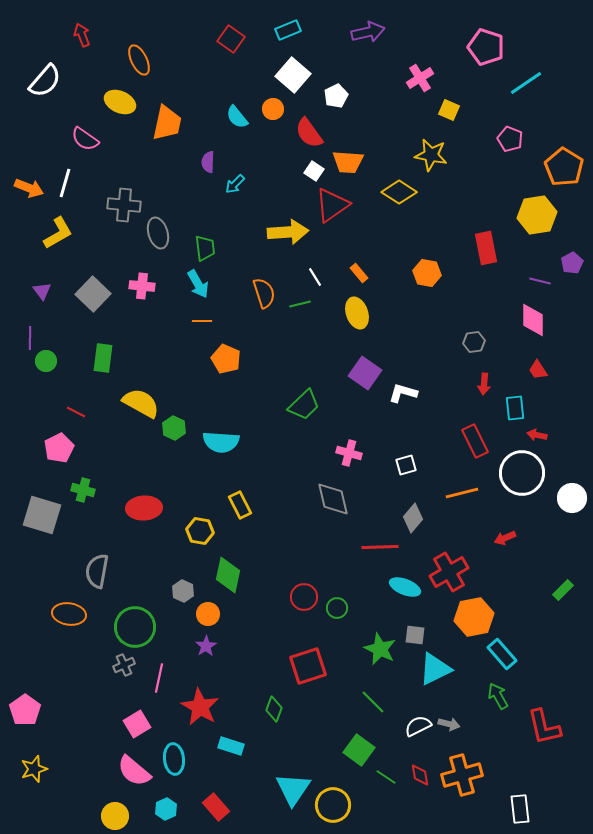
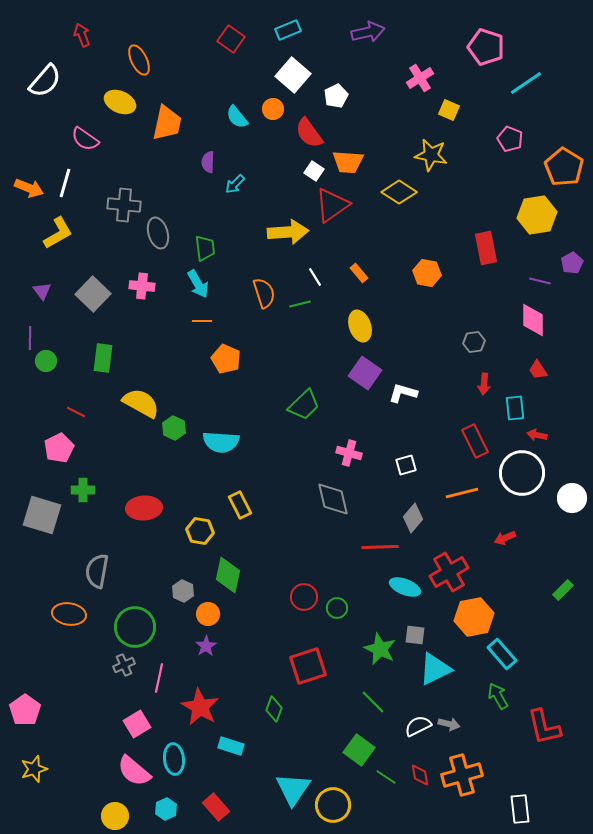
yellow ellipse at (357, 313): moved 3 px right, 13 px down
green cross at (83, 490): rotated 15 degrees counterclockwise
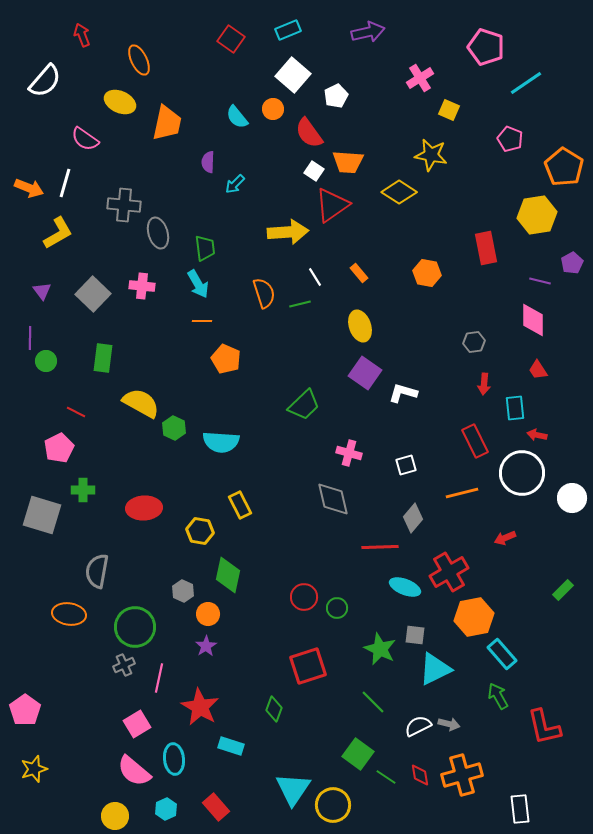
green square at (359, 750): moved 1 px left, 4 px down
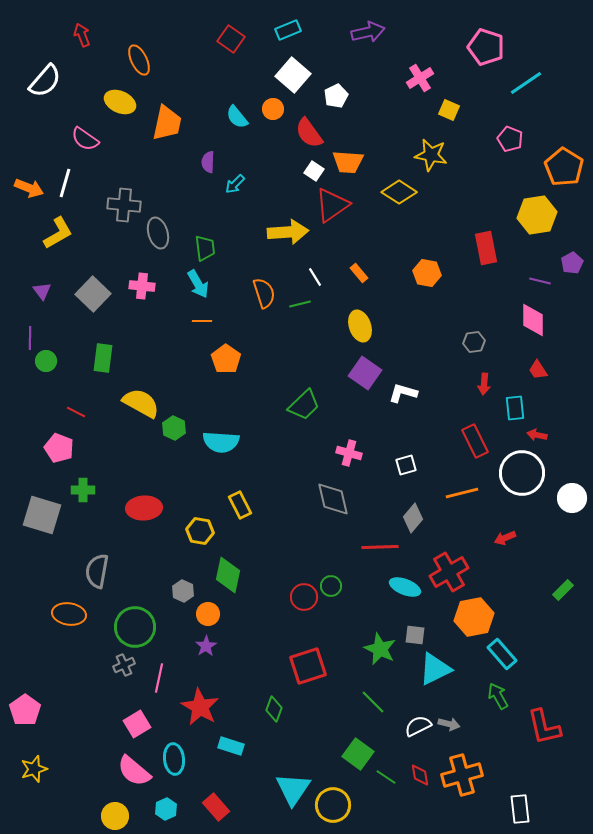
orange pentagon at (226, 359): rotated 12 degrees clockwise
pink pentagon at (59, 448): rotated 24 degrees counterclockwise
green circle at (337, 608): moved 6 px left, 22 px up
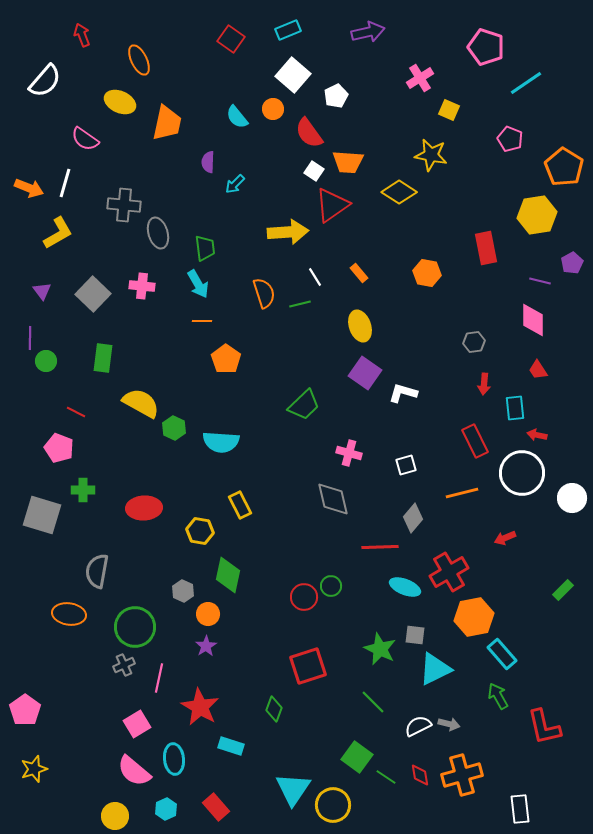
green square at (358, 754): moved 1 px left, 3 px down
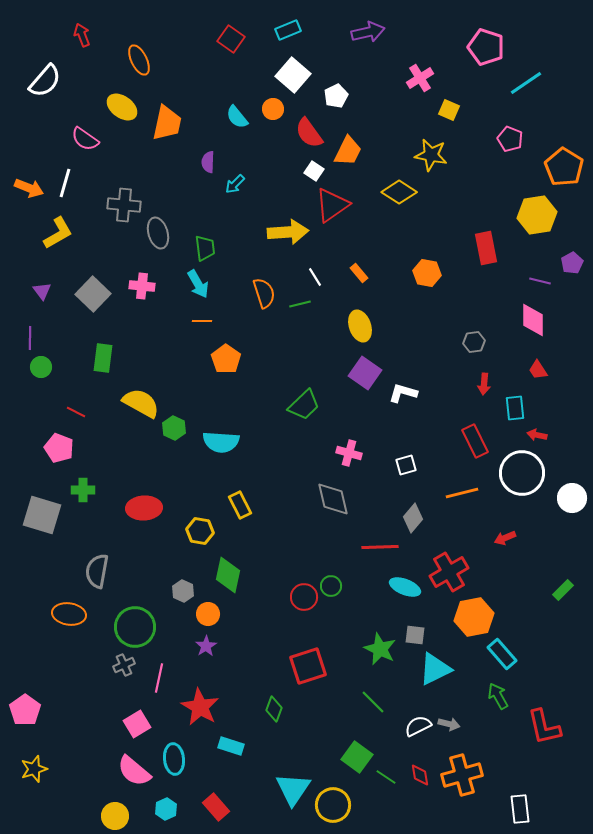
yellow ellipse at (120, 102): moved 2 px right, 5 px down; rotated 12 degrees clockwise
orange trapezoid at (348, 162): moved 11 px up; rotated 68 degrees counterclockwise
green circle at (46, 361): moved 5 px left, 6 px down
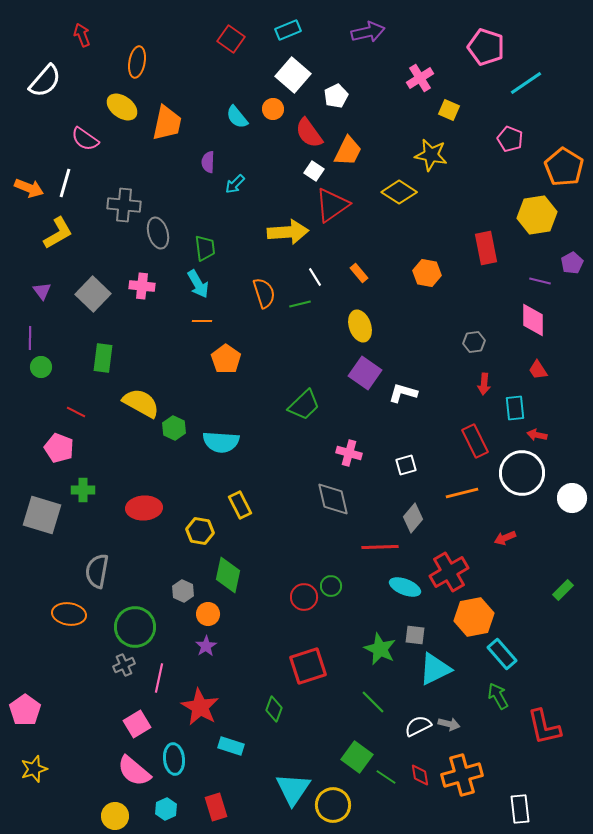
orange ellipse at (139, 60): moved 2 px left, 2 px down; rotated 36 degrees clockwise
red rectangle at (216, 807): rotated 24 degrees clockwise
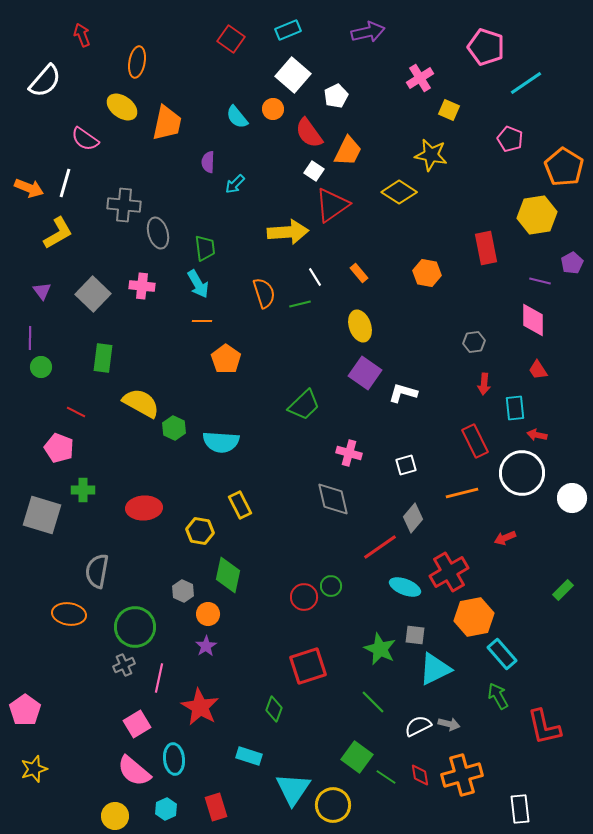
red line at (380, 547): rotated 33 degrees counterclockwise
cyan rectangle at (231, 746): moved 18 px right, 10 px down
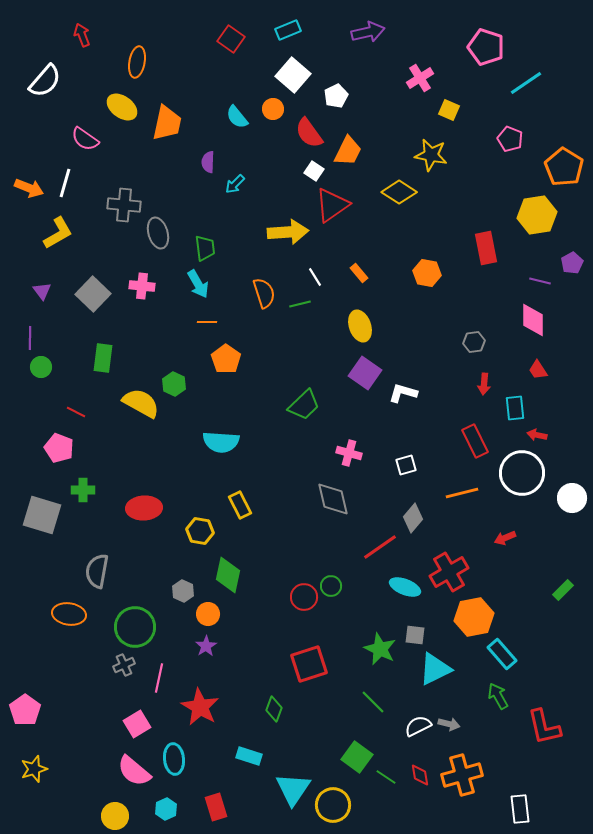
orange line at (202, 321): moved 5 px right, 1 px down
green hexagon at (174, 428): moved 44 px up
red square at (308, 666): moved 1 px right, 2 px up
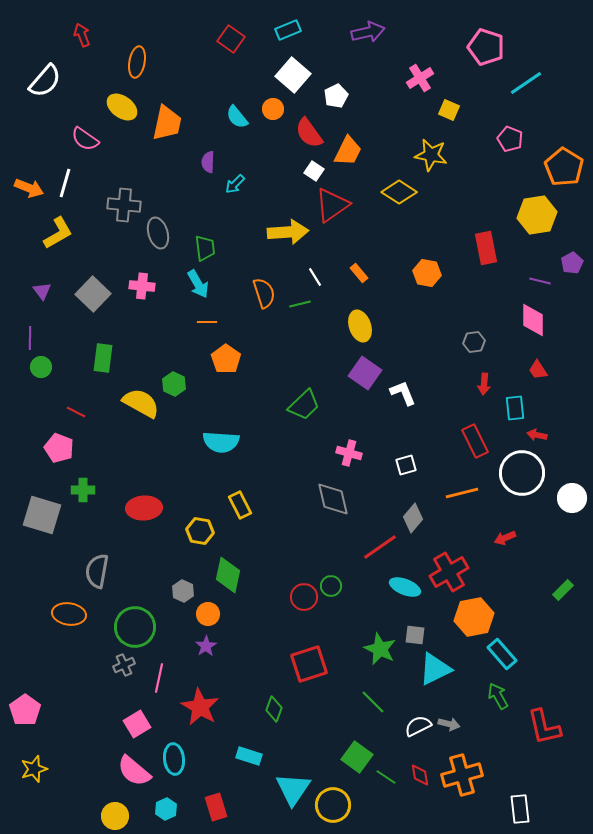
white L-shape at (403, 393): rotated 52 degrees clockwise
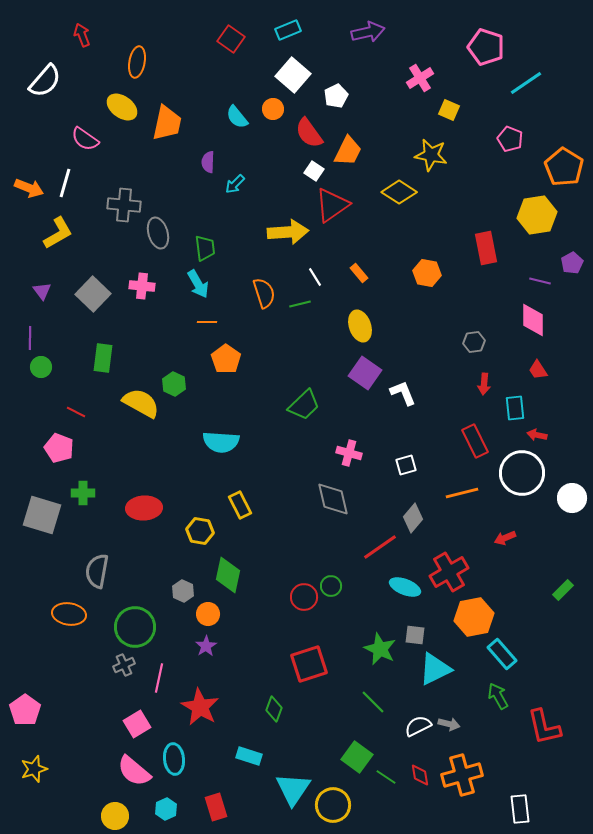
green cross at (83, 490): moved 3 px down
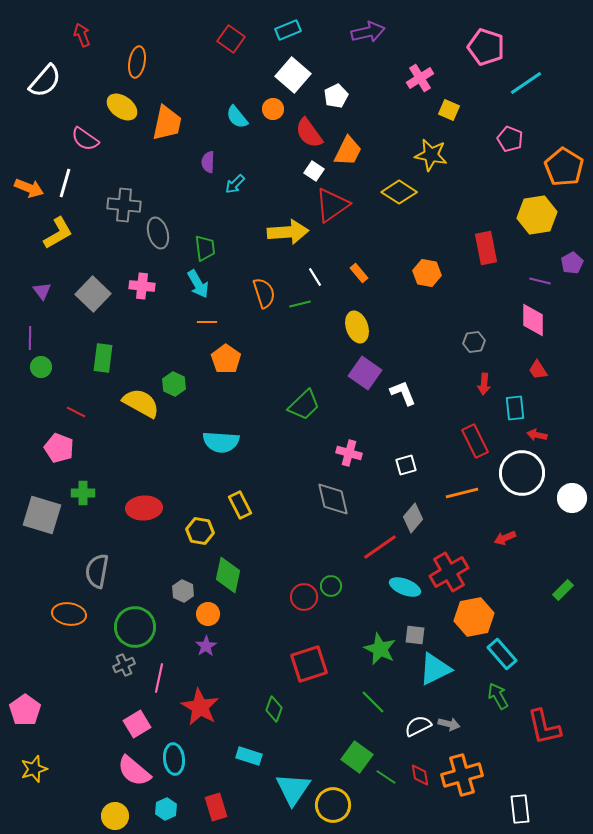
yellow ellipse at (360, 326): moved 3 px left, 1 px down
